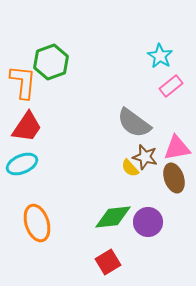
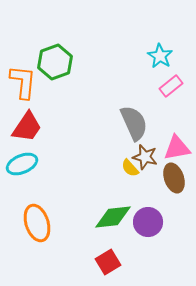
green hexagon: moved 4 px right
gray semicircle: rotated 150 degrees counterclockwise
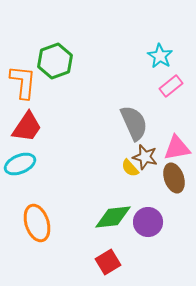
green hexagon: moved 1 px up
cyan ellipse: moved 2 px left
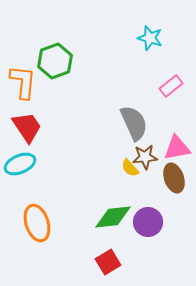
cyan star: moved 10 px left, 18 px up; rotated 15 degrees counterclockwise
red trapezoid: rotated 68 degrees counterclockwise
brown star: rotated 20 degrees counterclockwise
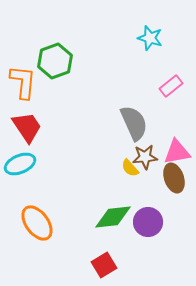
pink triangle: moved 4 px down
orange ellipse: rotated 18 degrees counterclockwise
red square: moved 4 px left, 3 px down
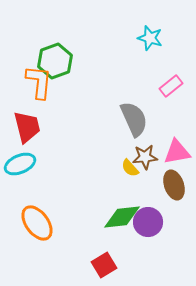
orange L-shape: moved 16 px right
gray semicircle: moved 4 px up
red trapezoid: rotated 20 degrees clockwise
brown ellipse: moved 7 px down
green diamond: moved 9 px right
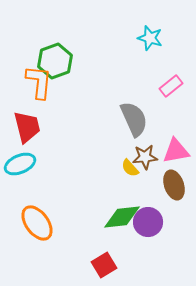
pink triangle: moved 1 px left, 1 px up
